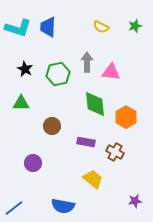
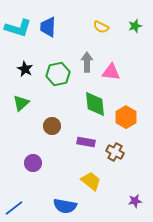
green triangle: rotated 42 degrees counterclockwise
yellow trapezoid: moved 2 px left, 2 px down
blue semicircle: moved 2 px right
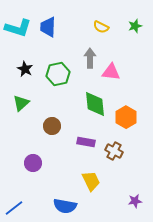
gray arrow: moved 3 px right, 4 px up
brown cross: moved 1 px left, 1 px up
yellow trapezoid: rotated 25 degrees clockwise
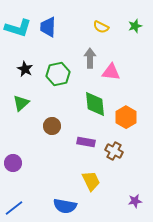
purple circle: moved 20 px left
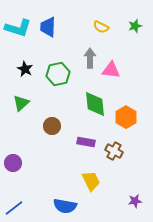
pink triangle: moved 2 px up
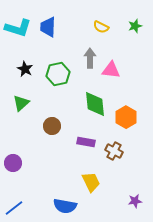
yellow trapezoid: moved 1 px down
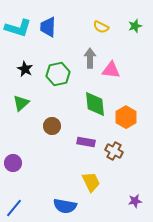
blue line: rotated 12 degrees counterclockwise
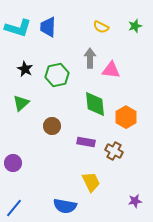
green hexagon: moved 1 px left, 1 px down
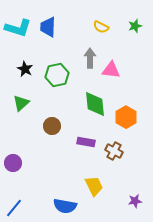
yellow trapezoid: moved 3 px right, 4 px down
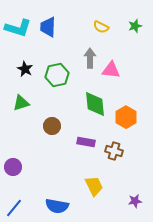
green triangle: rotated 24 degrees clockwise
brown cross: rotated 12 degrees counterclockwise
purple circle: moved 4 px down
blue semicircle: moved 8 px left
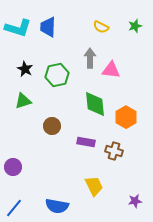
green triangle: moved 2 px right, 2 px up
